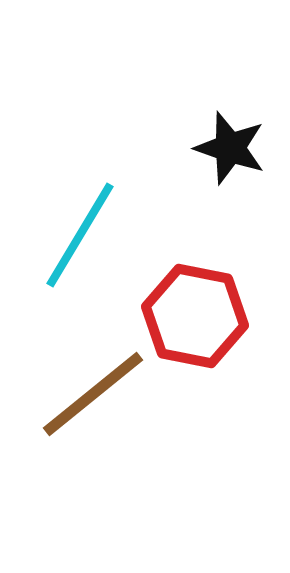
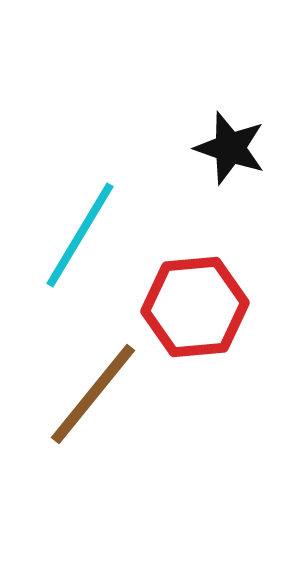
red hexagon: moved 9 px up; rotated 16 degrees counterclockwise
brown line: rotated 12 degrees counterclockwise
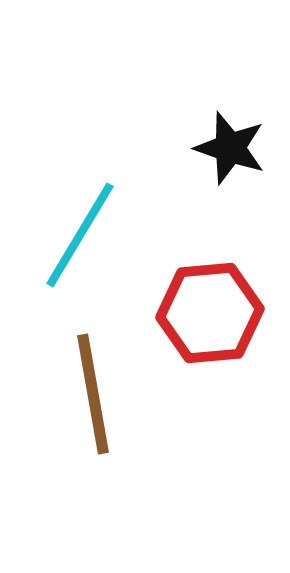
red hexagon: moved 15 px right, 6 px down
brown line: rotated 49 degrees counterclockwise
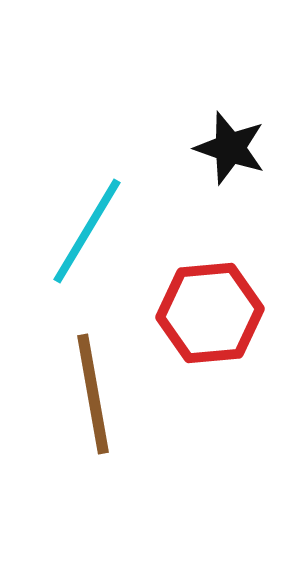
cyan line: moved 7 px right, 4 px up
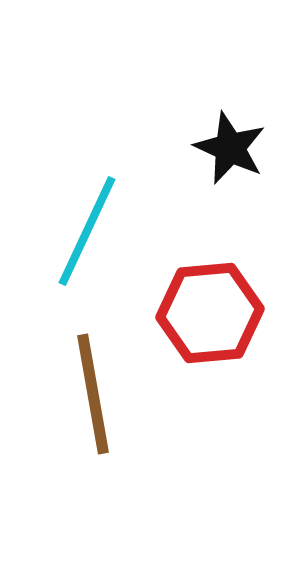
black star: rotated 6 degrees clockwise
cyan line: rotated 6 degrees counterclockwise
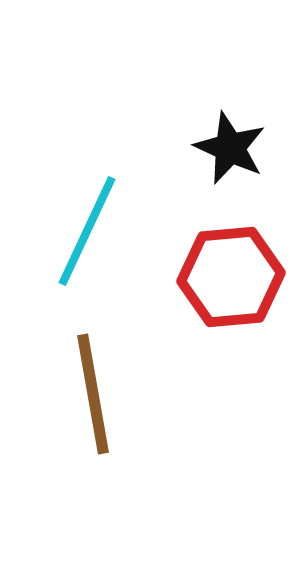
red hexagon: moved 21 px right, 36 px up
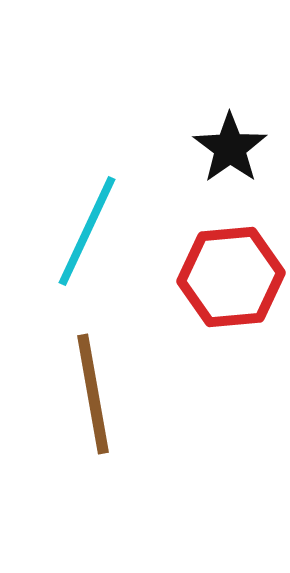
black star: rotated 12 degrees clockwise
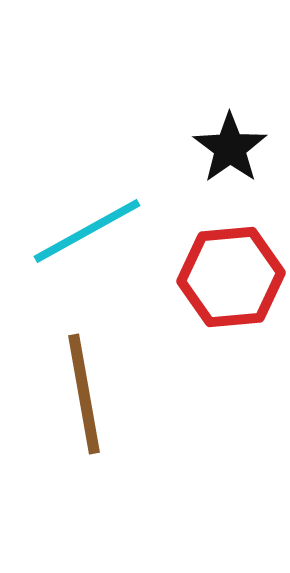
cyan line: rotated 36 degrees clockwise
brown line: moved 9 px left
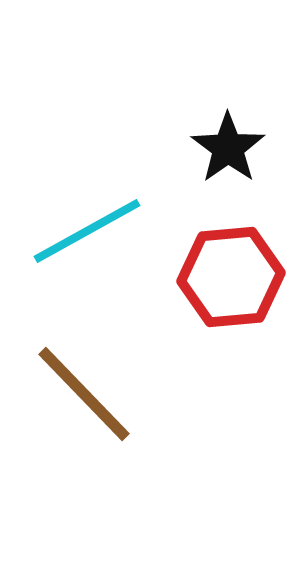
black star: moved 2 px left
brown line: rotated 34 degrees counterclockwise
